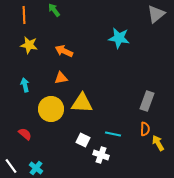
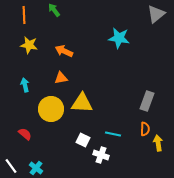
yellow arrow: rotated 21 degrees clockwise
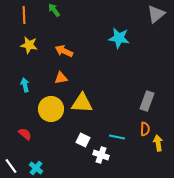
cyan line: moved 4 px right, 3 px down
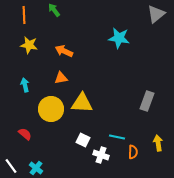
orange semicircle: moved 12 px left, 23 px down
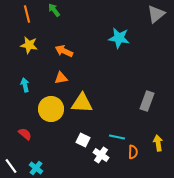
orange line: moved 3 px right, 1 px up; rotated 12 degrees counterclockwise
white cross: rotated 14 degrees clockwise
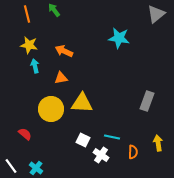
cyan arrow: moved 10 px right, 19 px up
cyan line: moved 5 px left
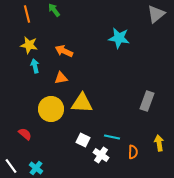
yellow arrow: moved 1 px right
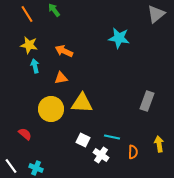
orange line: rotated 18 degrees counterclockwise
yellow arrow: moved 1 px down
cyan cross: rotated 16 degrees counterclockwise
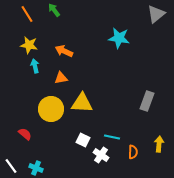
yellow arrow: rotated 14 degrees clockwise
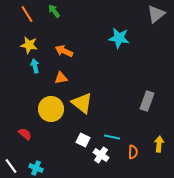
green arrow: moved 1 px down
yellow triangle: rotated 35 degrees clockwise
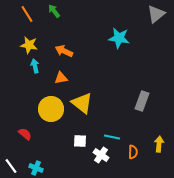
gray rectangle: moved 5 px left
white square: moved 3 px left, 1 px down; rotated 24 degrees counterclockwise
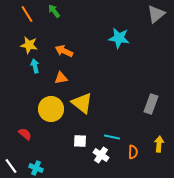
gray rectangle: moved 9 px right, 3 px down
